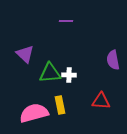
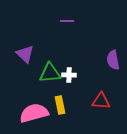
purple line: moved 1 px right
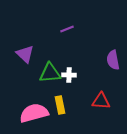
purple line: moved 8 px down; rotated 24 degrees counterclockwise
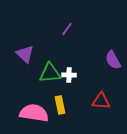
purple line: rotated 32 degrees counterclockwise
purple semicircle: rotated 18 degrees counterclockwise
pink semicircle: rotated 24 degrees clockwise
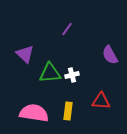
purple semicircle: moved 3 px left, 5 px up
white cross: moved 3 px right; rotated 16 degrees counterclockwise
yellow rectangle: moved 8 px right, 6 px down; rotated 18 degrees clockwise
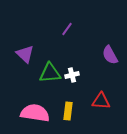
pink semicircle: moved 1 px right
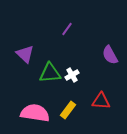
white cross: rotated 16 degrees counterclockwise
yellow rectangle: moved 1 px up; rotated 30 degrees clockwise
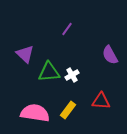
green triangle: moved 1 px left, 1 px up
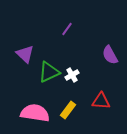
green triangle: rotated 20 degrees counterclockwise
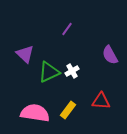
white cross: moved 4 px up
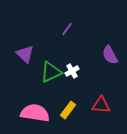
green triangle: moved 2 px right
red triangle: moved 4 px down
